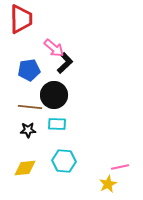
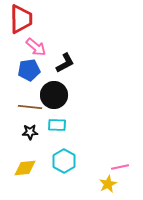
pink arrow: moved 18 px left, 1 px up
black L-shape: rotated 15 degrees clockwise
cyan rectangle: moved 1 px down
black star: moved 2 px right, 2 px down
cyan hexagon: rotated 25 degrees clockwise
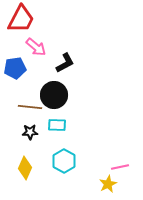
red trapezoid: rotated 28 degrees clockwise
blue pentagon: moved 14 px left, 2 px up
yellow diamond: rotated 60 degrees counterclockwise
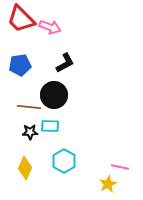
red trapezoid: rotated 108 degrees clockwise
pink arrow: moved 14 px right, 20 px up; rotated 20 degrees counterclockwise
blue pentagon: moved 5 px right, 3 px up
brown line: moved 1 px left
cyan rectangle: moved 7 px left, 1 px down
pink line: rotated 24 degrees clockwise
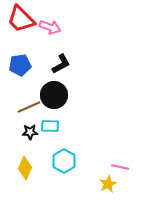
black L-shape: moved 4 px left, 1 px down
brown line: rotated 30 degrees counterclockwise
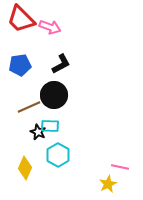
black star: moved 8 px right; rotated 28 degrees clockwise
cyan hexagon: moved 6 px left, 6 px up
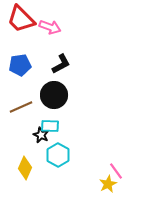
brown line: moved 8 px left
black star: moved 3 px right, 3 px down
pink line: moved 4 px left, 4 px down; rotated 42 degrees clockwise
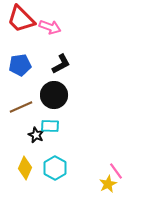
black star: moved 5 px left
cyan hexagon: moved 3 px left, 13 px down
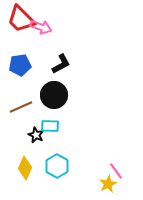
pink arrow: moved 9 px left
cyan hexagon: moved 2 px right, 2 px up
